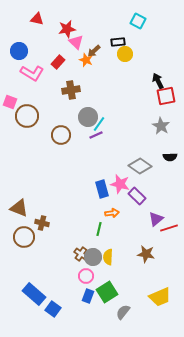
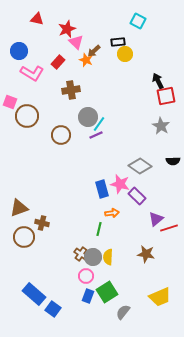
red star at (67, 29): rotated 12 degrees counterclockwise
black semicircle at (170, 157): moved 3 px right, 4 px down
brown triangle at (19, 208): rotated 42 degrees counterclockwise
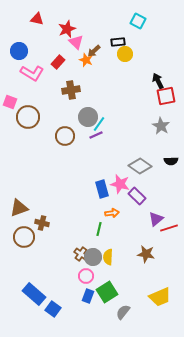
brown circle at (27, 116): moved 1 px right, 1 px down
brown circle at (61, 135): moved 4 px right, 1 px down
black semicircle at (173, 161): moved 2 px left
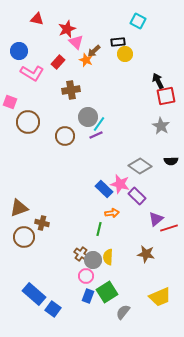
brown circle at (28, 117): moved 5 px down
blue rectangle at (102, 189): moved 2 px right; rotated 30 degrees counterclockwise
gray circle at (93, 257): moved 3 px down
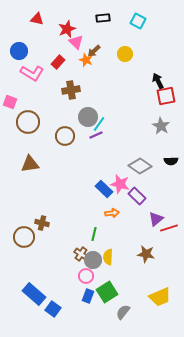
black rectangle at (118, 42): moved 15 px left, 24 px up
brown triangle at (19, 208): moved 11 px right, 44 px up; rotated 12 degrees clockwise
green line at (99, 229): moved 5 px left, 5 px down
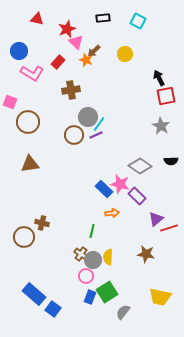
black arrow at (158, 81): moved 1 px right, 3 px up
brown circle at (65, 136): moved 9 px right, 1 px up
green line at (94, 234): moved 2 px left, 3 px up
blue rectangle at (88, 296): moved 2 px right, 1 px down
yellow trapezoid at (160, 297): rotated 35 degrees clockwise
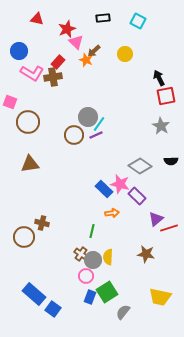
brown cross at (71, 90): moved 18 px left, 13 px up
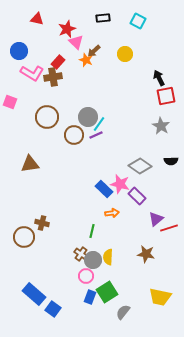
brown circle at (28, 122): moved 19 px right, 5 px up
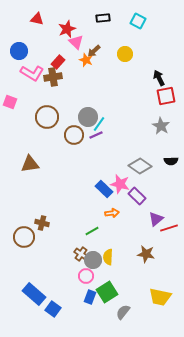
green line at (92, 231): rotated 48 degrees clockwise
